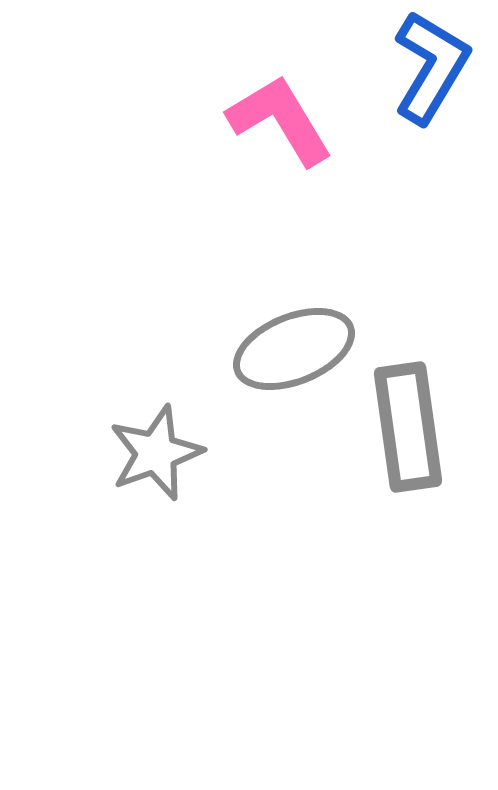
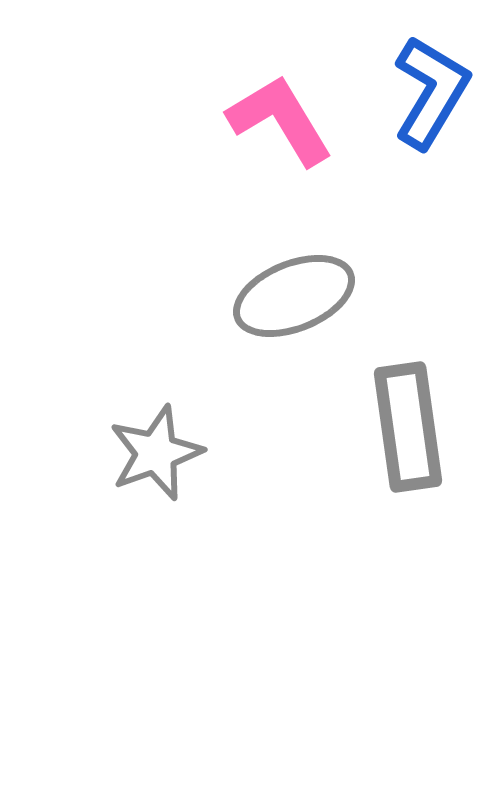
blue L-shape: moved 25 px down
gray ellipse: moved 53 px up
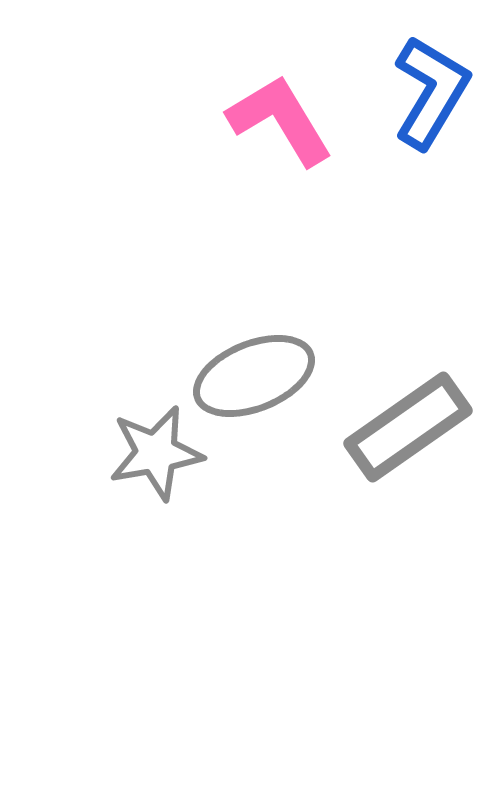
gray ellipse: moved 40 px left, 80 px down
gray rectangle: rotated 63 degrees clockwise
gray star: rotated 10 degrees clockwise
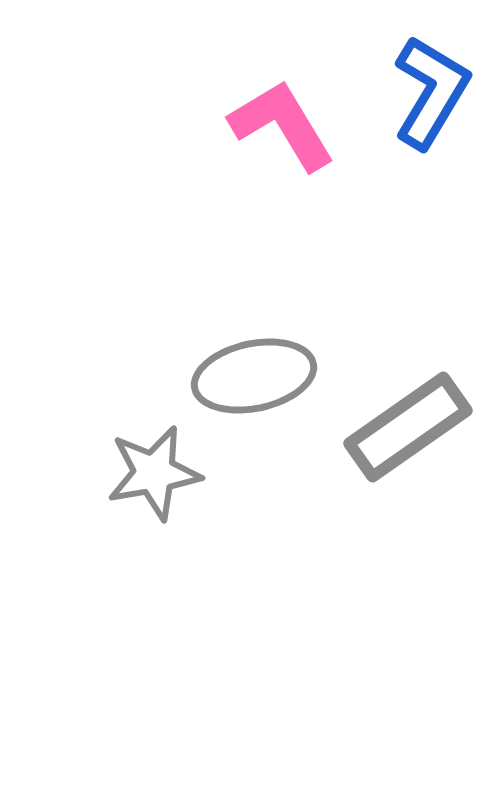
pink L-shape: moved 2 px right, 5 px down
gray ellipse: rotated 10 degrees clockwise
gray star: moved 2 px left, 20 px down
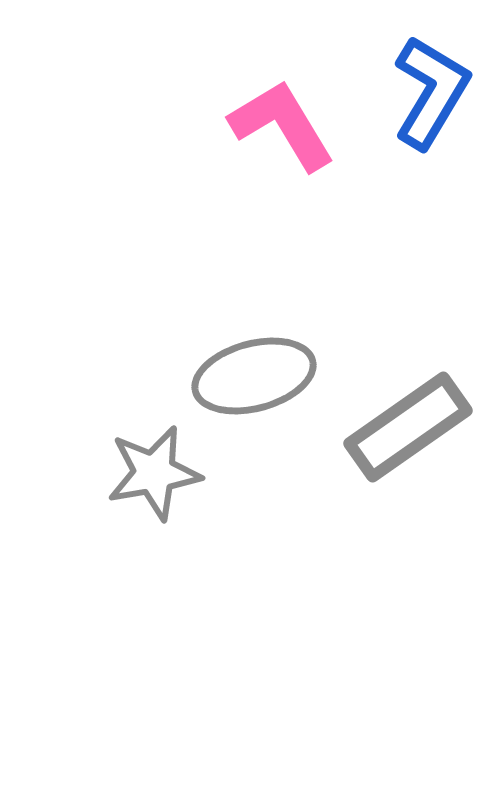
gray ellipse: rotated 3 degrees counterclockwise
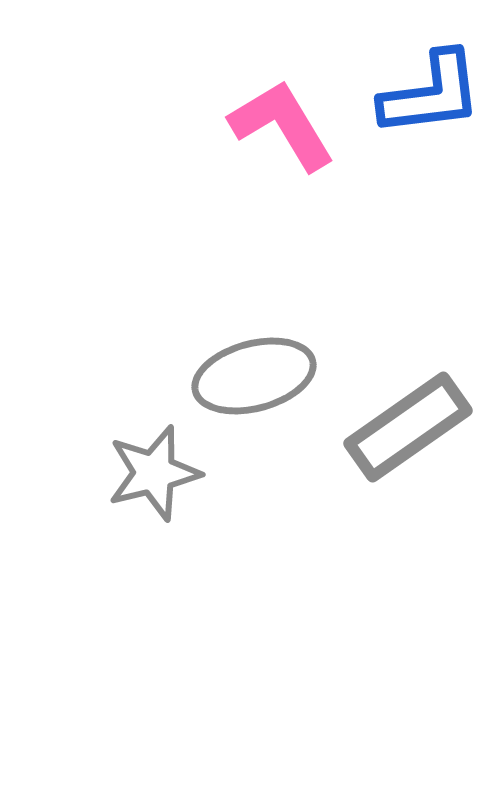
blue L-shape: moved 2 px down; rotated 52 degrees clockwise
gray star: rotated 4 degrees counterclockwise
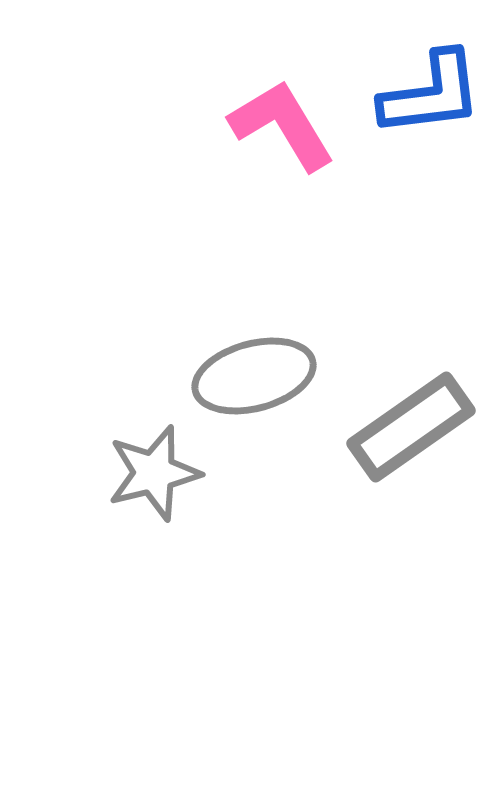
gray rectangle: moved 3 px right
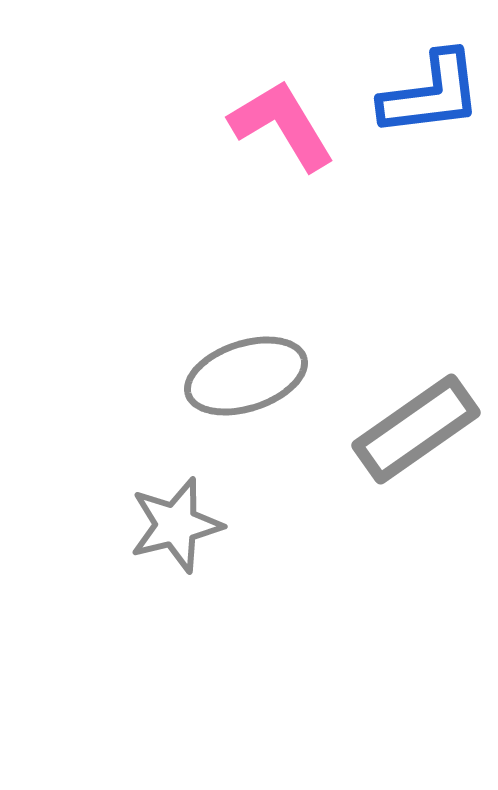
gray ellipse: moved 8 px left; rotated 3 degrees counterclockwise
gray rectangle: moved 5 px right, 2 px down
gray star: moved 22 px right, 52 px down
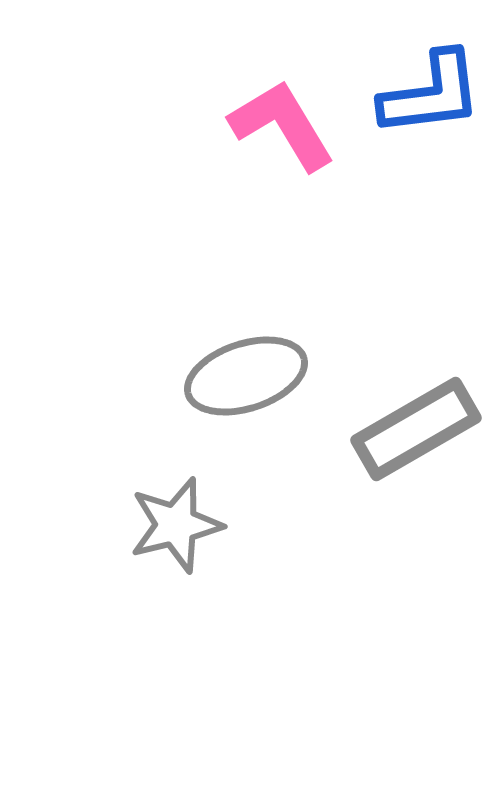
gray rectangle: rotated 5 degrees clockwise
